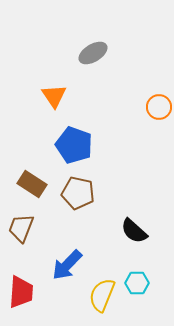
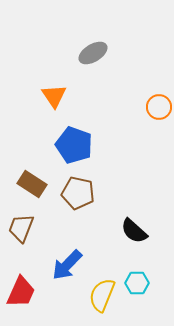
red trapezoid: rotated 20 degrees clockwise
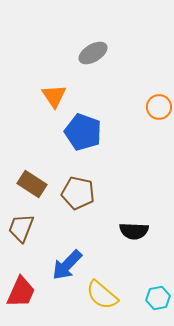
blue pentagon: moved 9 px right, 13 px up
black semicircle: rotated 40 degrees counterclockwise
cyan hexagon: moved 21 px right, 15 px down; rotated 10 degrees counterclockwise
yellow semicircle: rotated 72 degrees counterclockwise
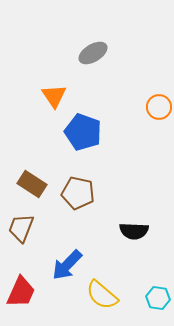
cyan hexagon: rotated 20 degrees clockwise
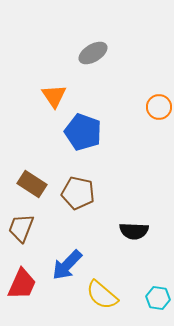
red trapezoid: moved 1 px right, 8 px up
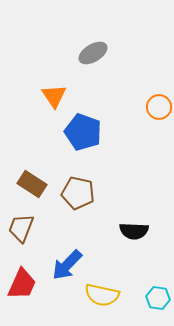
yellow semicircle: rotated 28 degrees counterclockwise
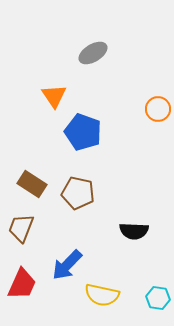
orange circle: moved 1 px left, 2 px down
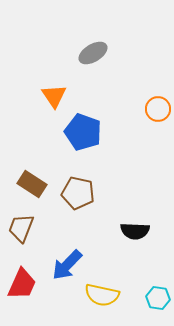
black semicircle: moved 1 px right
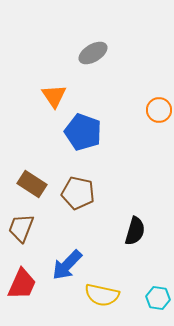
orange circle: moved 1 px right, 1 px down
black semicircle: rotated 76 degrees counterclockwise
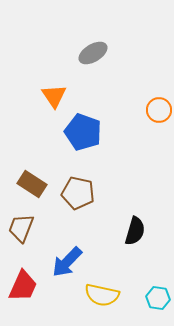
blue arrow: moved 3 px up
red trapezoid: moved 1 px right, 2 px down
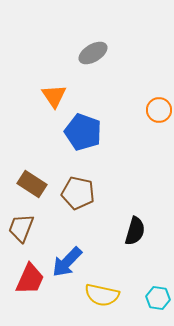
red trapezoid: moved 7 px right, 7 px up
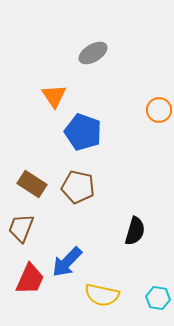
brown pentagon: moved 6 px up
